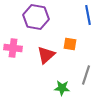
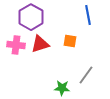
purple hexagon: moved 5 px left; rotated 20 degrees clockwise
orange square: moved 3 px up
pink cross: moved 3 px right, 3 px up
red triangle: moved 6 px left, 11 px up; rotated 24 degrees clockwise
gray line: rotated 18 degrees clockwise
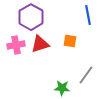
pink cross: rotated 18 degrees counterclockwise
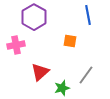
purple hexagon: moved 3 px right
red triangle: moved 28 px down; rotated 24 degrees counterclockwise
green star: rotated 21 degrees counterclockwise
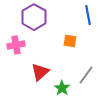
green star: rotated 21 degrees counterclockwise
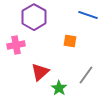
blue line: rotated 60 degrees counterclockwise
green star: moved 3 px left
